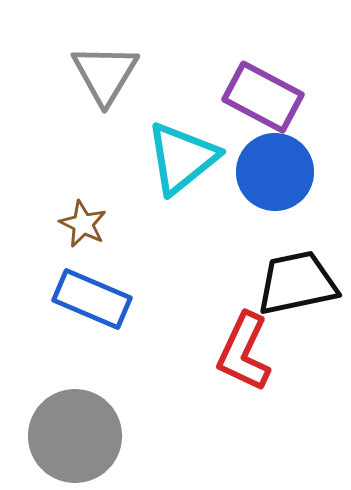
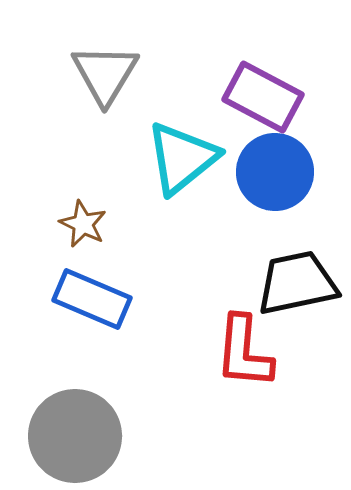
red L-shape: rotated 20 degrees counterclockwise
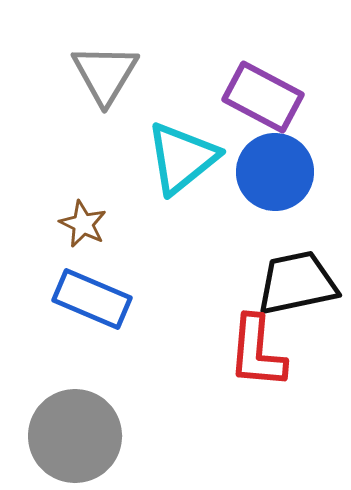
red L-shape: moved 13 px right
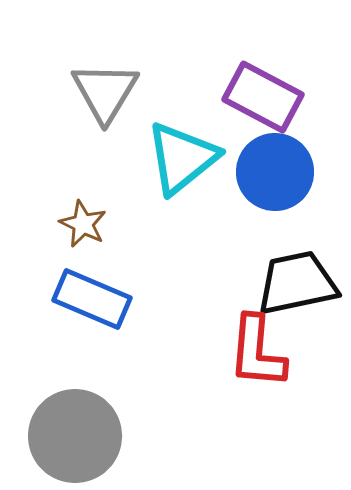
gray triangle: moved 18 px down
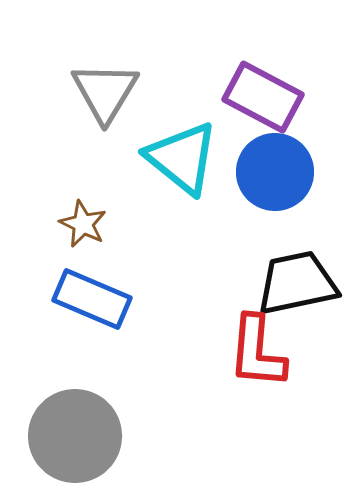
cyan triangle: rotated 42 degrees counterclockwise
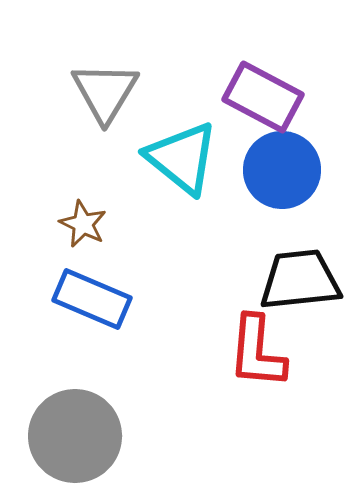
blue circle: moved 7 px right, 2 px up
black trapezoid: moved 3 px right, 3 px up; rotated 6 degrees clockwise
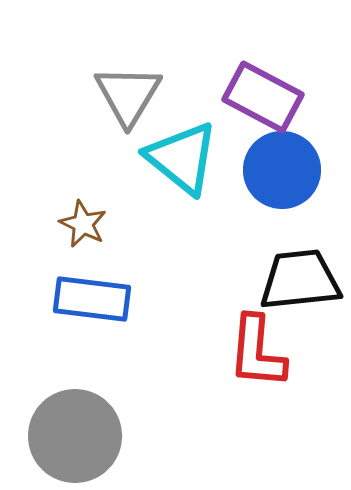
gray triangle: moved 23 px right, 3 px down
blue rectangle: rotated 16 degrees counterclockwise
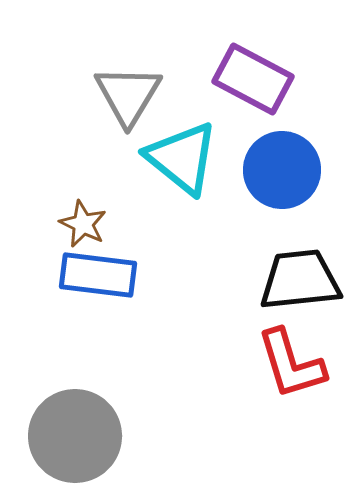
purple rectangle: moved 10 px left, 18 px up
blue rectangle: moved 6 px right, 24 px up
red L-shape: moved 34 px right, 12 px down; rotated 22 degrees counterclockwise
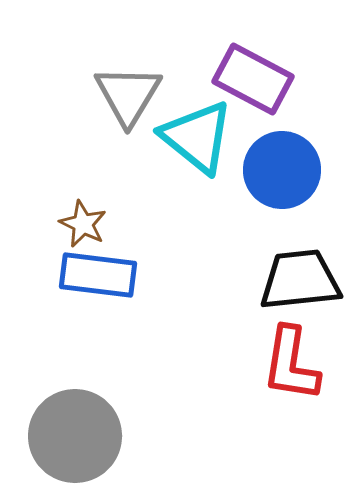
cyan triangle: moved 15 px right, 21 px up
red L-shape: rotated 26 degrees clockwise
